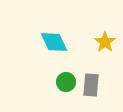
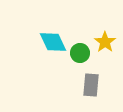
cyan diamond: moved 1 px left
green circle: moved 14 px right, 29 px up
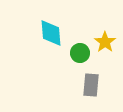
cyan diamond: moved 2 px left, 9 px up; rotated 20 degrees clockwise
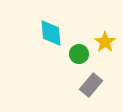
green circle: moved 1 px left, 1 px down
gray rectangle: rotated 35 degrees clockwise
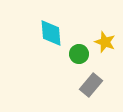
yellow star: rotated 15 degrees counterclockwise
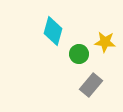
cyan diamond: moved 2 px right, 2 px up; rotated 20 degrees clockwise
yellow star: rotated 15 degrees counterclockwise
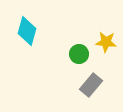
cyan diamond: moved 26 px left
yellow star: moved 1 px right
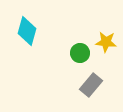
green circle: moved 1 px right, 1 px up
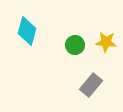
green circle: moved 5 px left, 8 px up
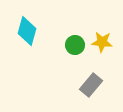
yellow star: moved 4 px left
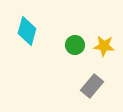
yellow star: moved 2 px right, 4 px down
gray rectangle: moved 1 px right, 1 px down
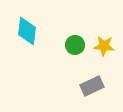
cyan diamond: rotated 8 degrees counterclockwise
gray rectangle: rotated 25 degrees clockwise
